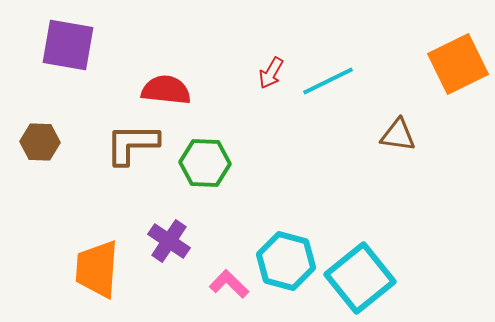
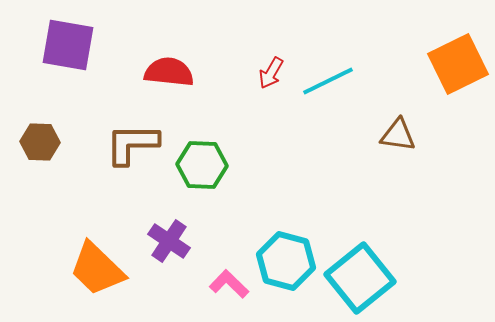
red semicircle: moved 3 px right, 18 px up
green hexagon: moved 3 px left, 2 px down
orange trapezoid: rotated 50 degrees counterclockwise
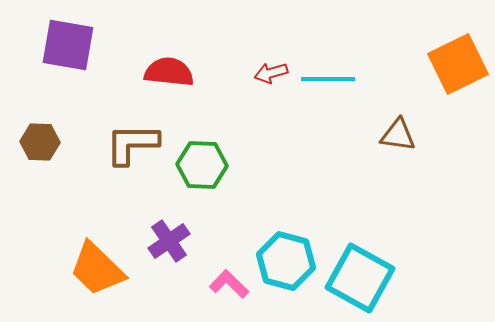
red arrow: rotated 44 degrees clockwise
cyan line: moved 2 px up; rotated 26 degrees clockwise
purple cross: rotated 21 degrees clockwise
cyan square: rotated 22 degrees counterclockwise
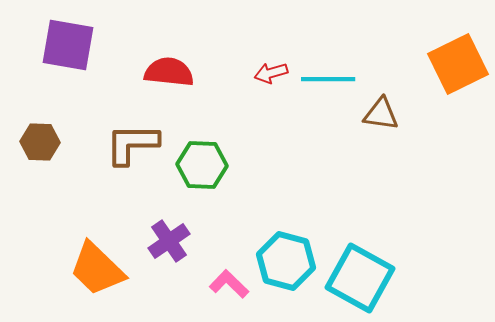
brown triangle: moved 17 px left, 21 px up
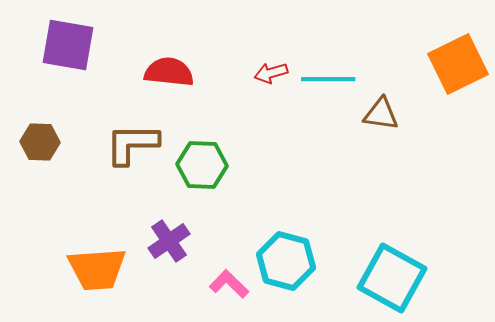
orange trapezoid: rotated 48 degrees counterclockwise
cyan square: moved 32 px right
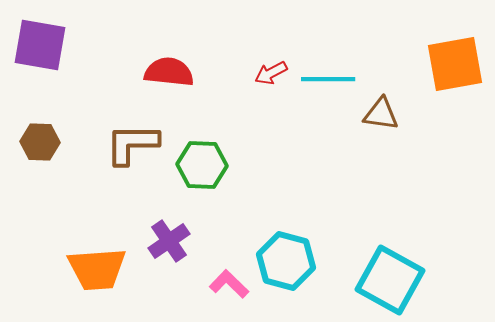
purple square: moved 28 px left
orange square: moved 3 px left; rotated 16 degrees clockwise
red arrow: rotated 12 degrees counterclockwise
cyan square: moved 2 px left, 2 px down
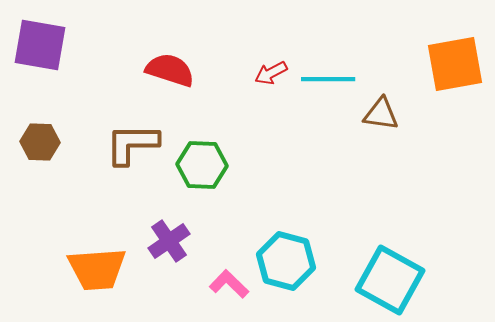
red semicircle: moved 1 px right, 2 px up; rotated 12 degrees clockwise
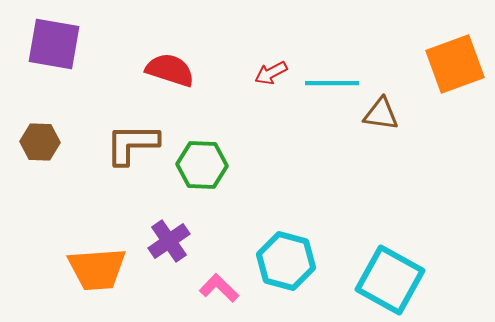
purple square: moved 14 px right, 1 px up
orange square: rotated 10 degrees counterclockwise
cyan line: moved 4 px right, 4 px down
pink L-shape: moved 10 px left, 4 px down
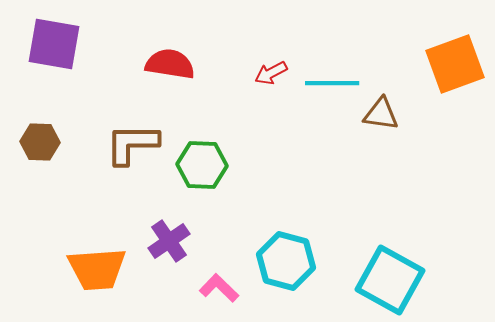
red semicircle: moved 6 px up; rotated 9 degrees counterclockwise
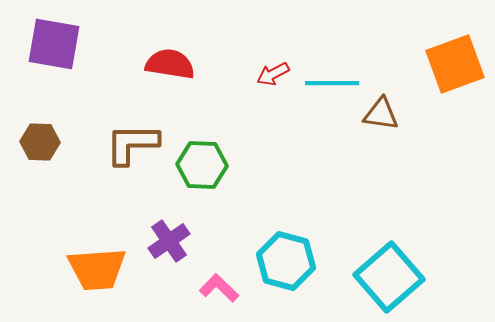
red arrow: moved 2 px right, 1 px down
cyan square: moved 1 px left, 3 px up; rotated 20 degrees clockwise
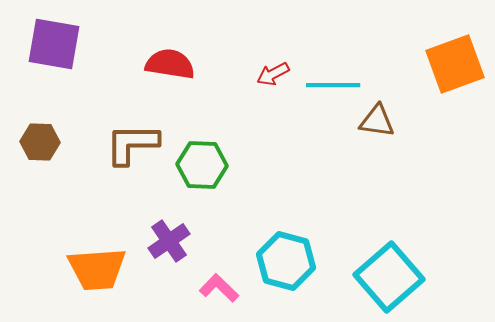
cyan line: moved 1 px right, 2 px down
brown triangle: moved 4 px left, 7 px down
